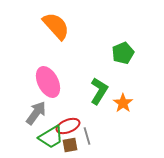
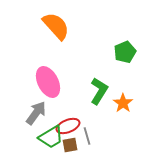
green pentagon: moved 2 px right, 1 px up
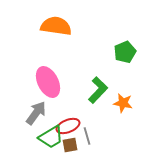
orange semicircle: rotated 40 degrees counterclockwise
green L-shape: moved 1 px left, 1 px up; rotated 12 degrees clockwise
orange star: rotated 24 degrees counterclockwise
